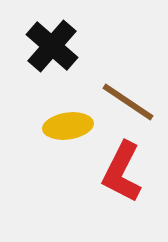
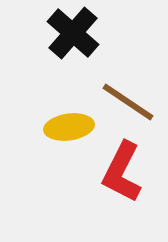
black cross: moved 21 px right, 13 px up
yellow ellipse: moved 1 px right, 1 px down
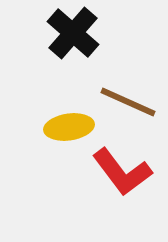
brown line: rotated 10 degrees counterclockwise
red L-shape: rotated 64 degrees counterclockwise
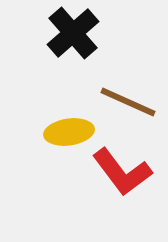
black cross: rotated 8 degrees clockwise
yellow ellipse: moved 5 px down
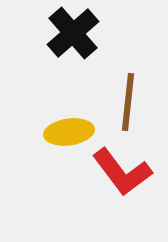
brown line: rotated 72 degrees clockwise
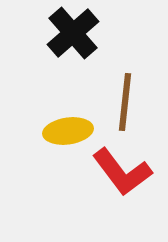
brown line: moved 3 px left
yellow ellipse: moved 1 px left, 1 px up
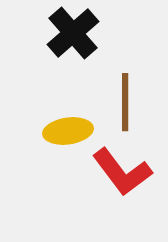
brown line: rotated 6 degrees counterclockwise
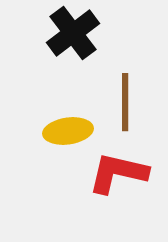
black cross: rotated 4 degrees clockwise
red L-shape: moved 4 px left, 1 px down; rotated 140 degrees clockwise
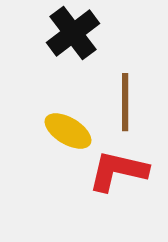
yellow ellipse: rotated 39 degrees clockwise
red L-shape: moved 2 px up
